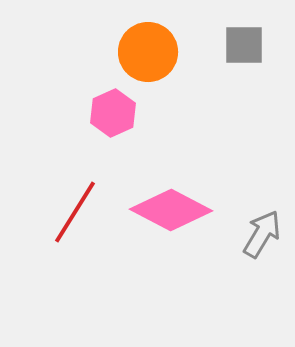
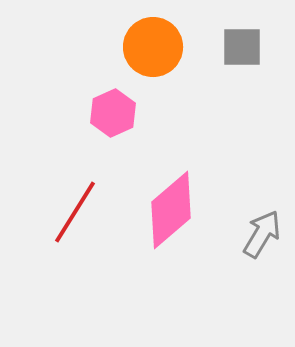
gray square: moved 2 px left, 2 px down
orange circle: moved 5 px right, 5 px up
pink diamond: rotated 68 degrees counterclockwise
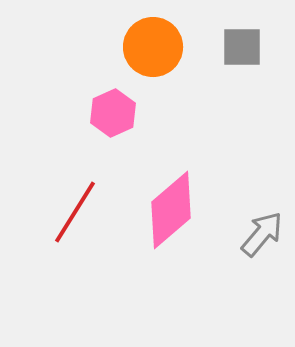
gray arrow: rotated 9 degrees clockwise
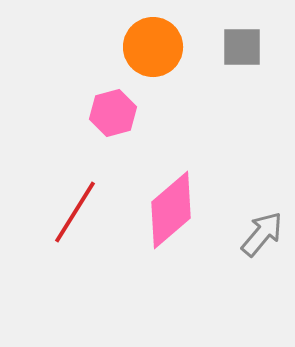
pink hexagon: rotated 9 degrees clockwise
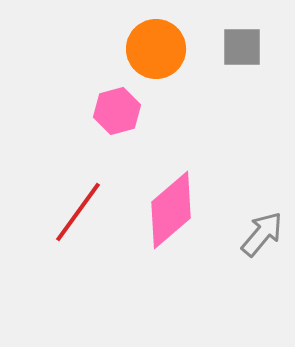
orange circle: moved 3 px right, 2 px down
pink hexagon: moved 4 px right, 2 px up
red line: moved 3 px right; rotated 4 degrees clockwise
